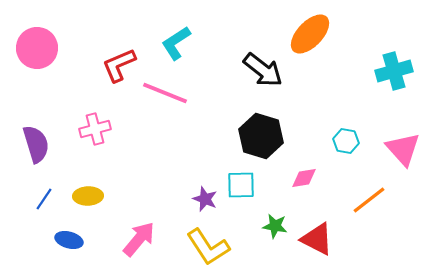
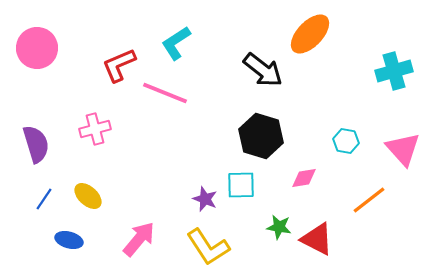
yellow ellipse: rotated 44 degrees clockwise
green star: moved 4 px right, 1 px down
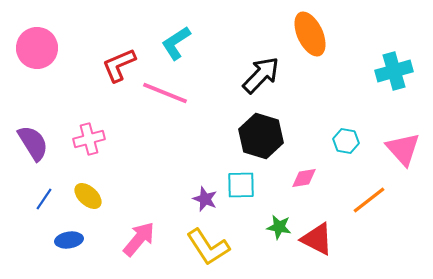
orange ellipse: rotated 69 degrees counterclockwise
black arrow: moved 2 px left, 5 px down; rotated 84 degrees counterclockwise
pink cross: moved 6 px left, 10 px down
purple semicircle: moved 3 px left, 1 px up; rotated 15 degrees counterclockwise
blue ellipse: rotated 24 degrees counterclockwise
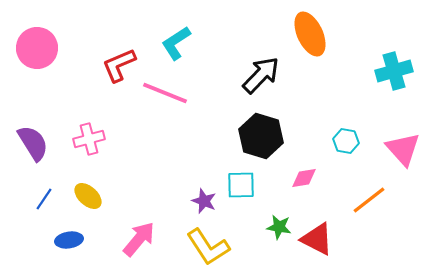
purple star: moved 1 px left, 2 px down
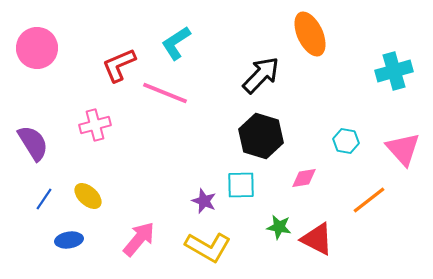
pink cross: moved 6 px right, 14 px up
yellow L-shape: rotated 27 degrees counterclockwise
